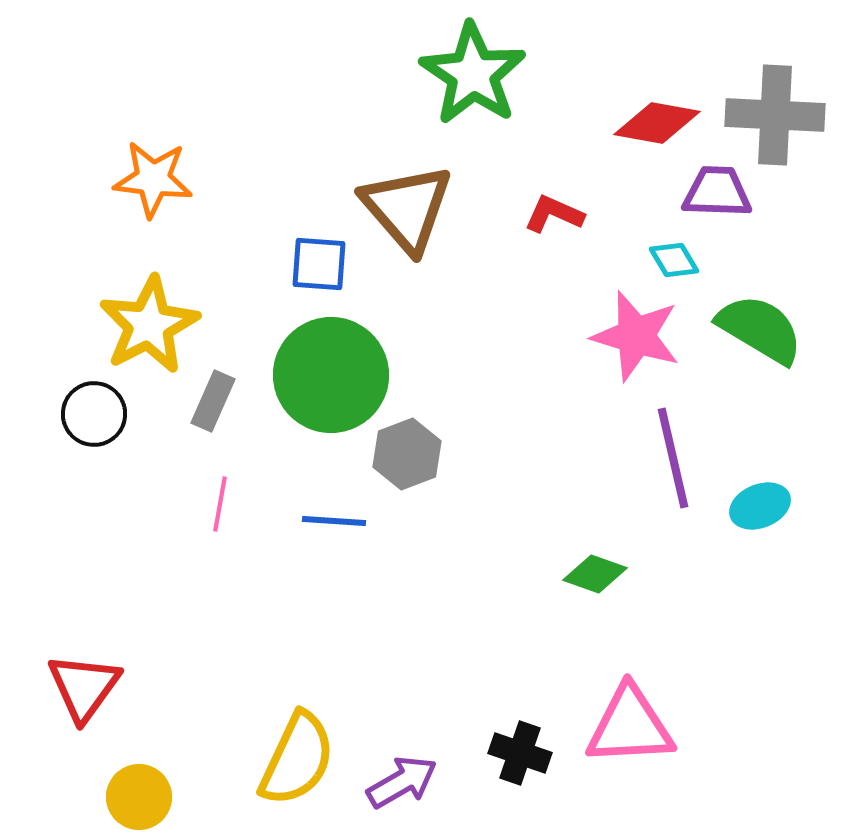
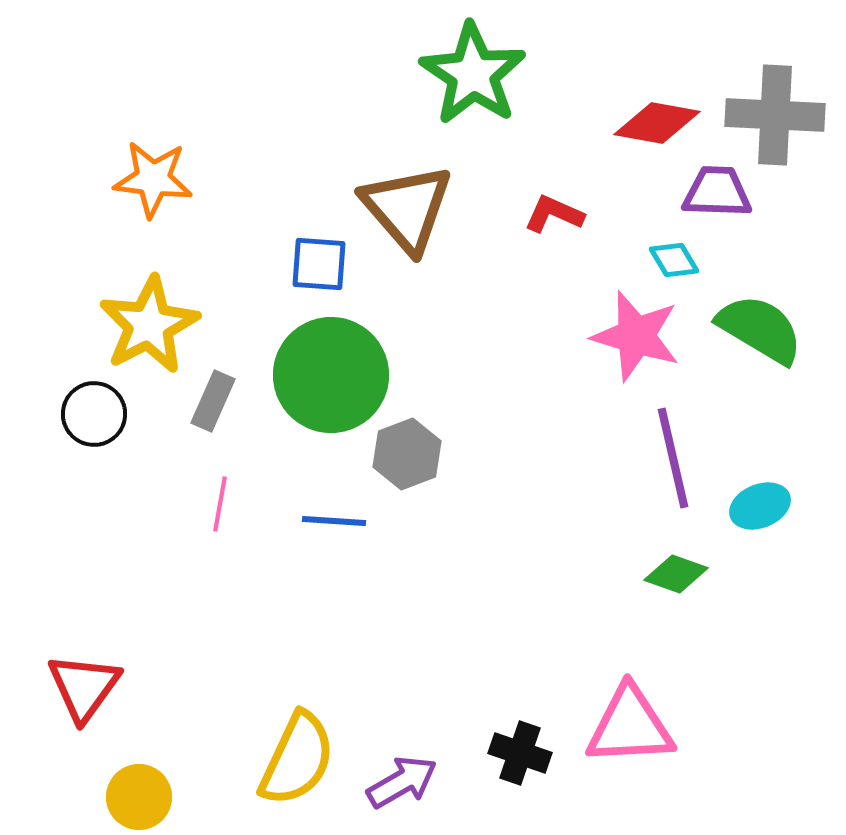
green diamond: moved 81 px right
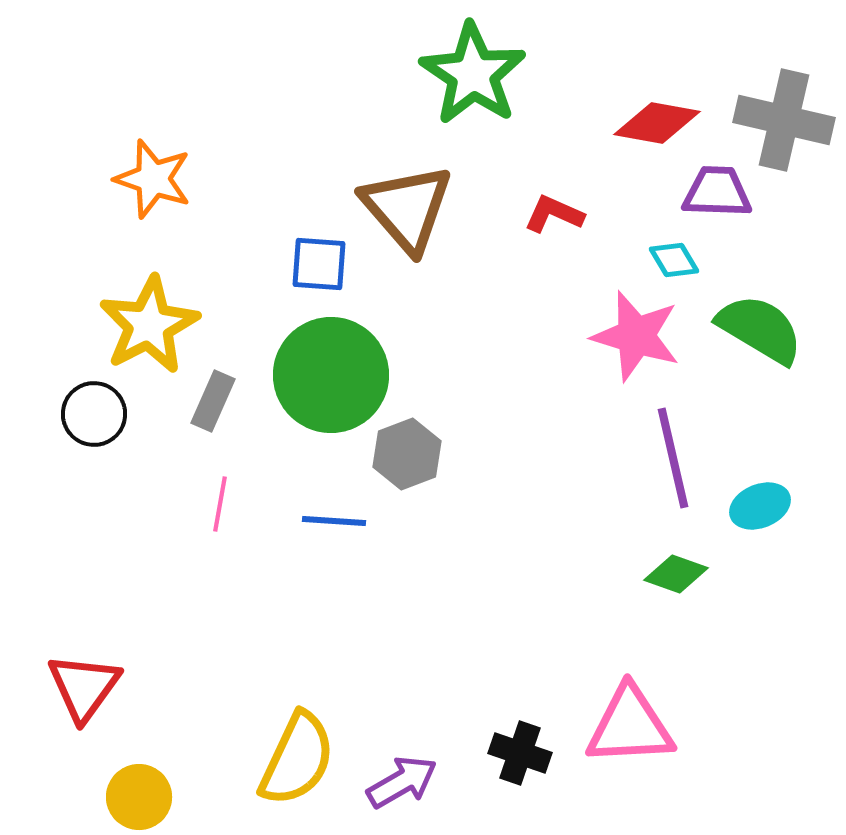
gray cross: moved 9 px right, 5 px down; rotated 10 degrees clockwise
orange star: rotated 12 degrees clockwise
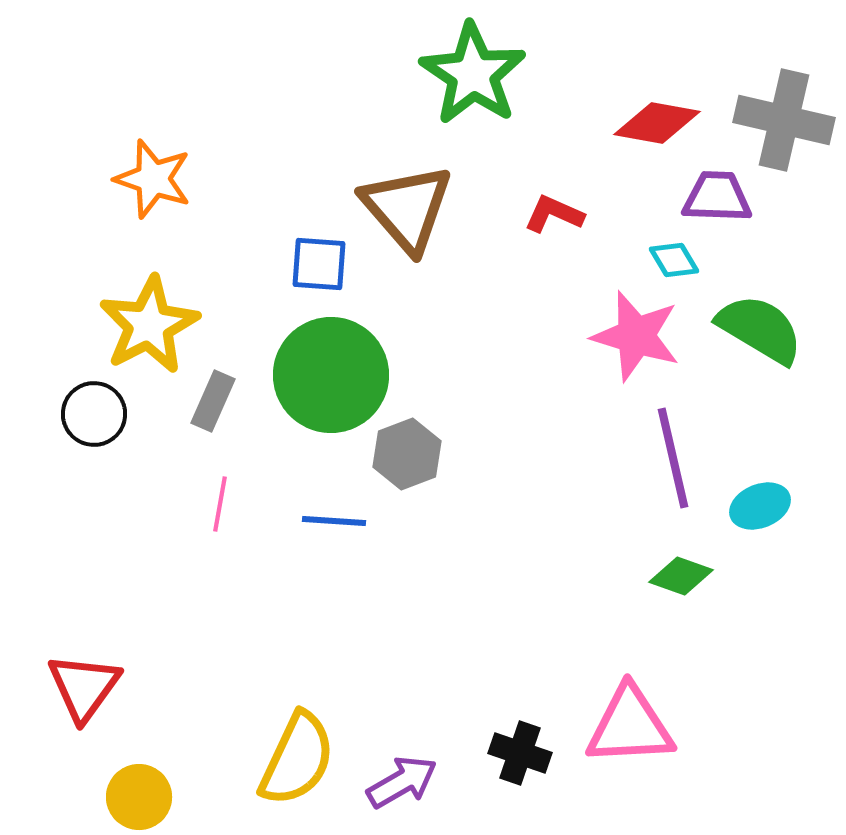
purple trapezoid: moved 5 px down
green diamond: moved 5 px right, 2 px down
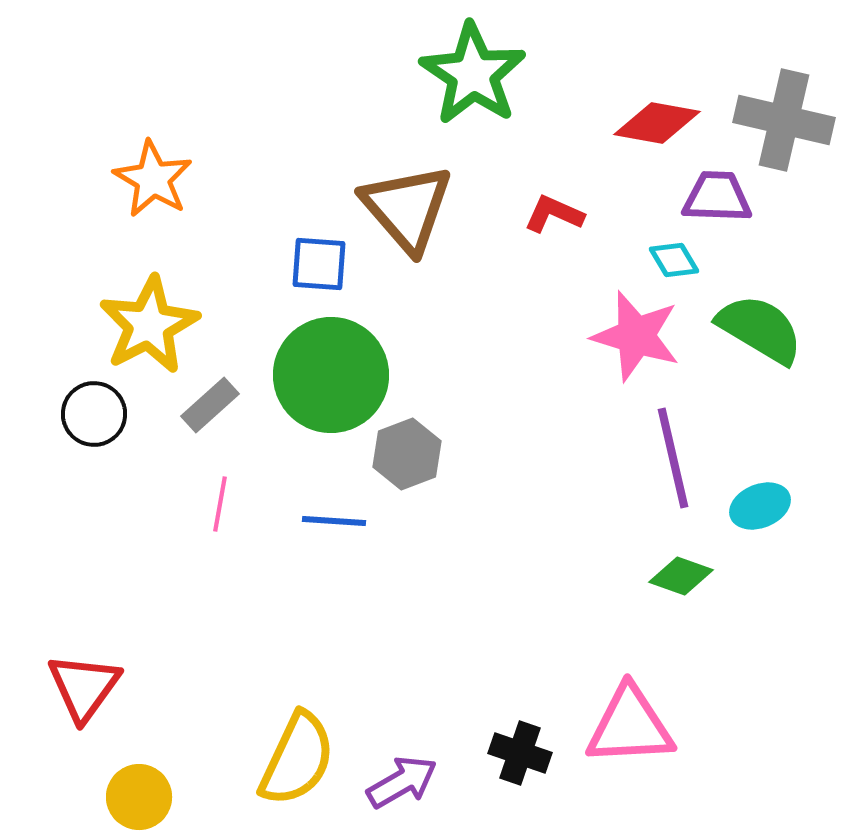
orange star: rotated 12 degrees clockwise
gray rectangle: moved 3 px left, 4 px down; rotated 24 degrees clockwise
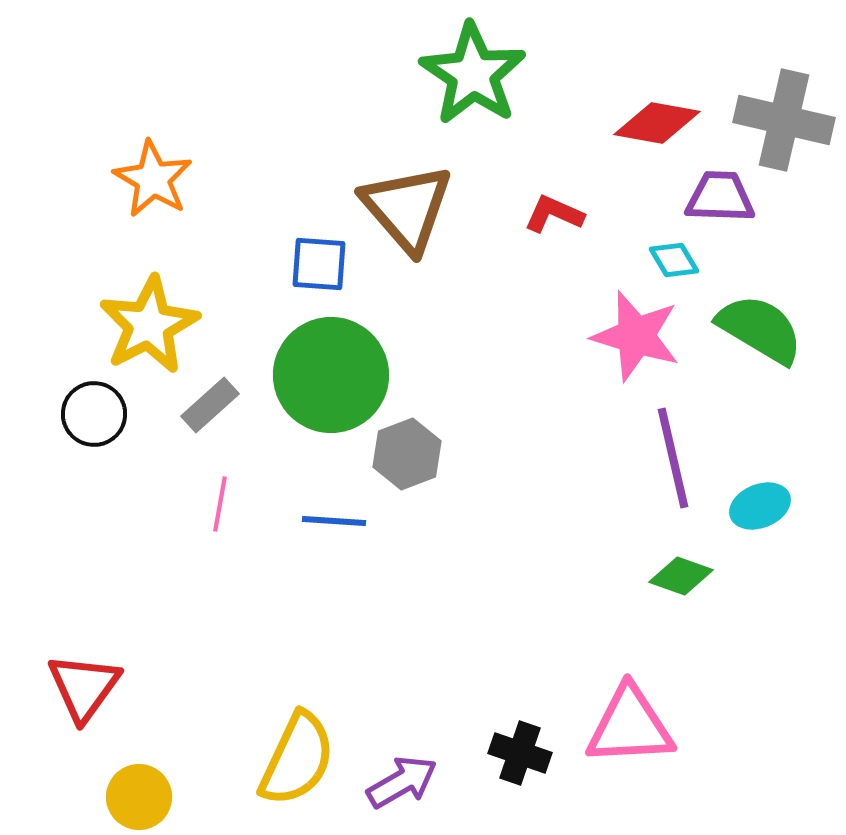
purple trapezoid: moved 3 px right
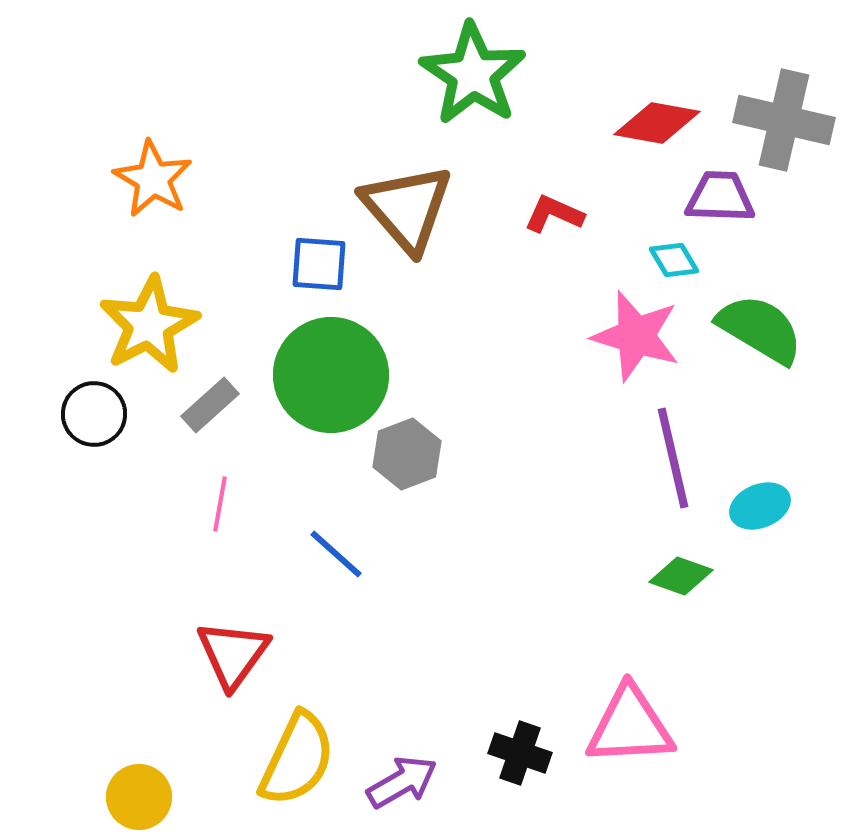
blue line: moved 2 px right, 33 px down; rotated 38 degrees clockwise
red triangle: moved 149 px right, 33 px up
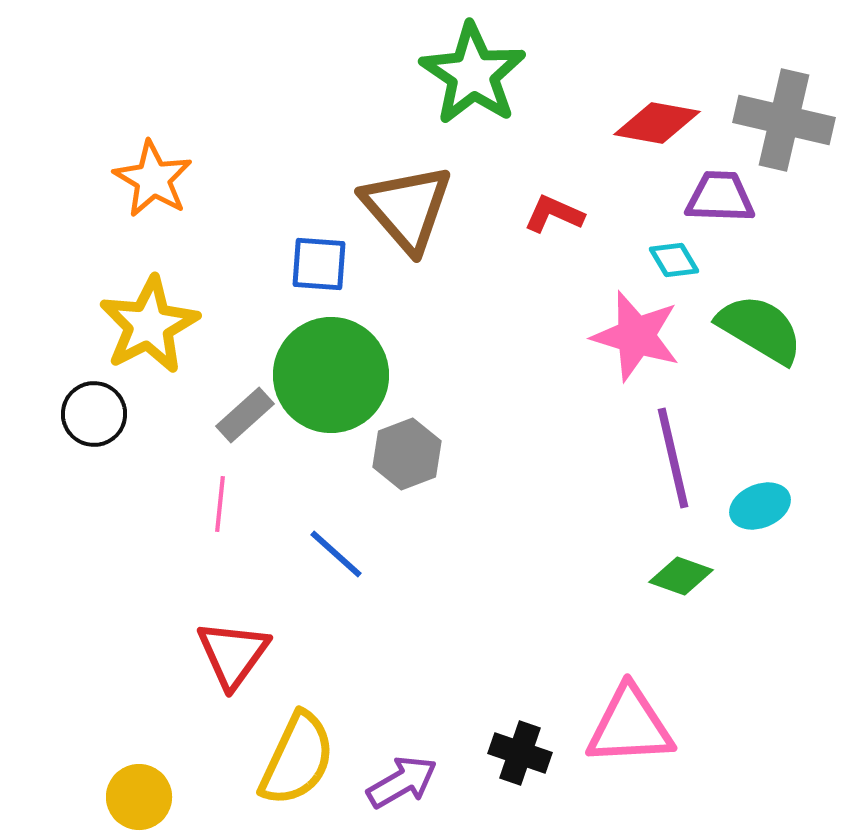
gray rectangle: moved 35 px right, 10 px down
pink line: rotated 4 degrees counterclockwise
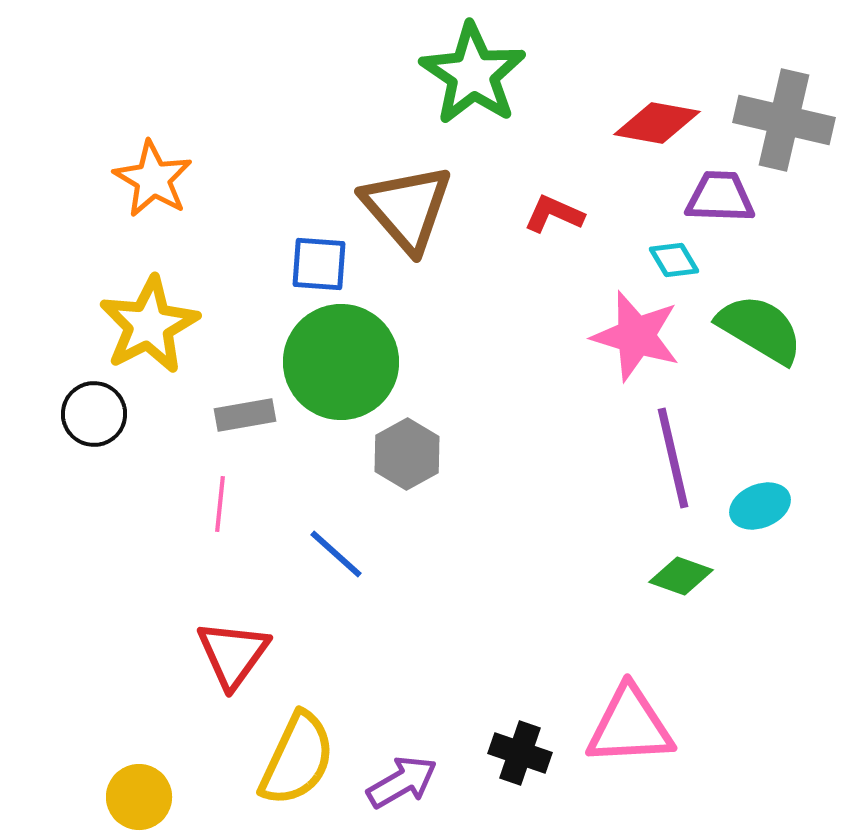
green circle: moved 10 px right, 13 px up
gray rectangle: rotated 32 degrees clockwise
gray hexagon: rotated 8 degrees counterclockwise
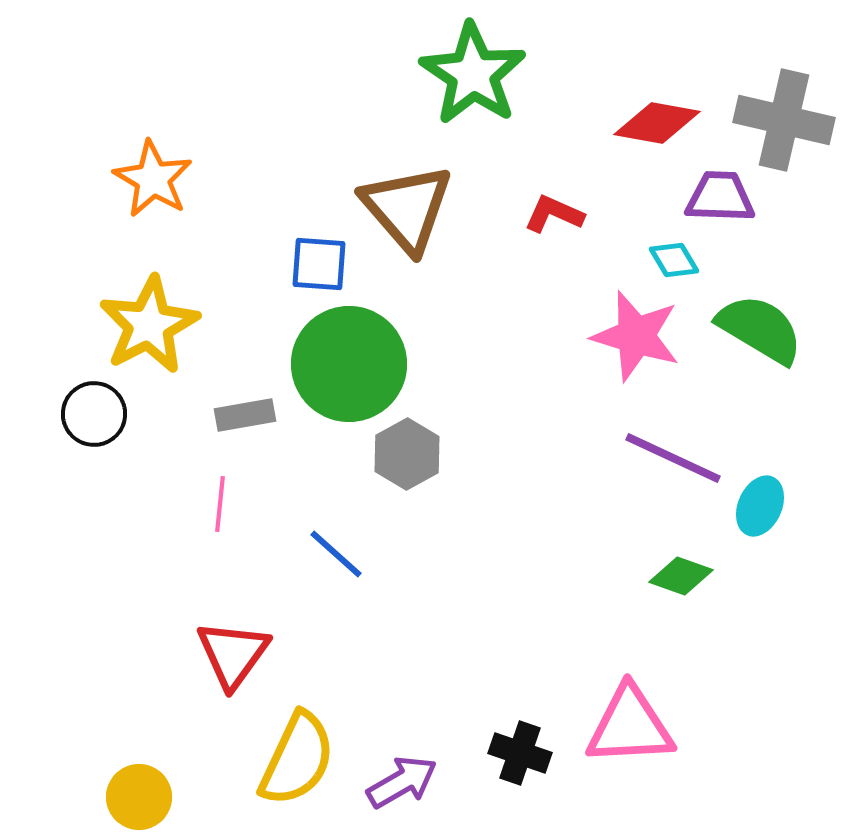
green circle: moved 8 px right, 2 px down
purple line: rotated 52 degrees counterclockwise
cyan ellipse: rotated 44 degrees counterclockwise
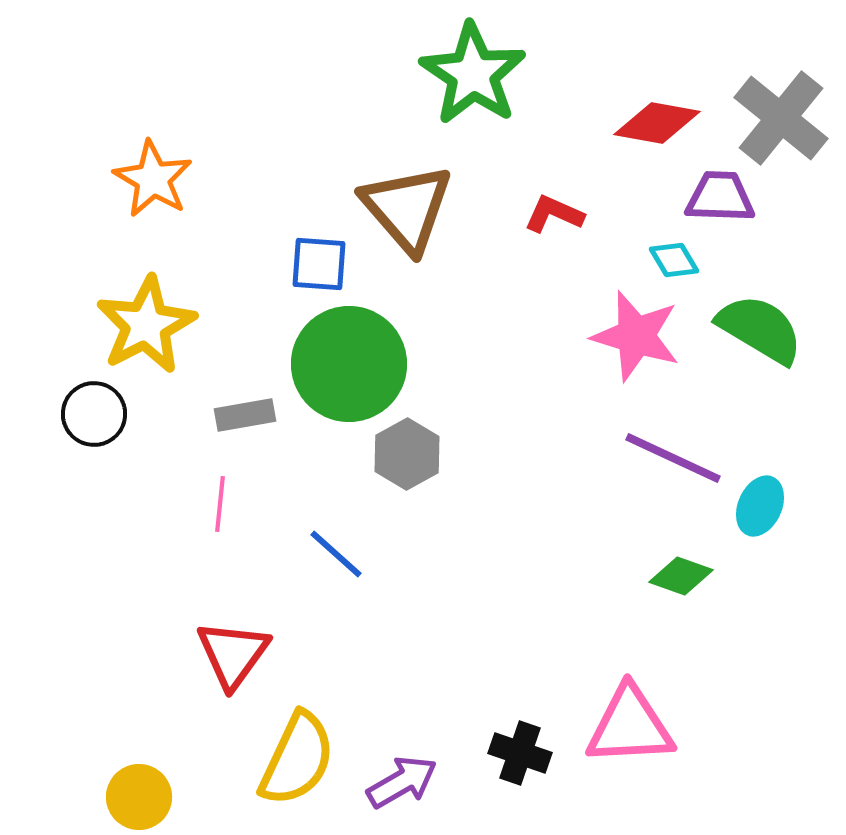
gray cross: moved 3 px left, 2 px up; rotated 26 degrees clockwise
yellow star: moved 3 px left
